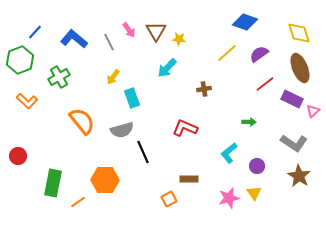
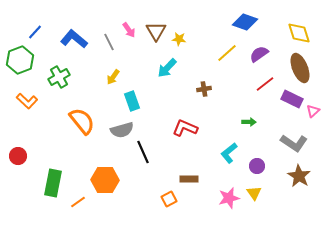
cyan rectangle: moved 3 px down
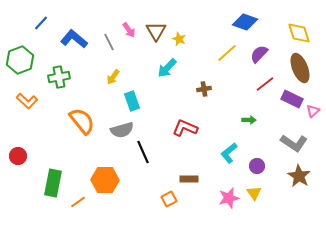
blue line: moved 6 px right, 9 px up
yellow star: rotated 16 degrees clockwise
purple semicircle: rotated 12 degrees counterclockwise
green cross: rotated 20 degrees clockwise
green arrow: moved 2 px up
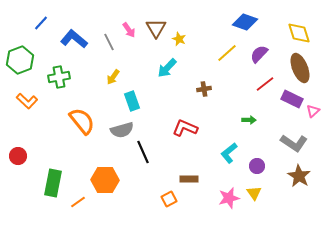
brown triangle: moved 3 px up
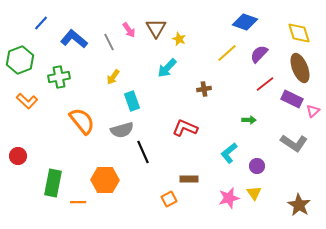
brown star: moved 29 px down
orange line: rotated 35 degrees clockwise
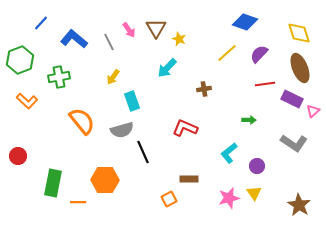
red line: rotated 30 degrees clockwise
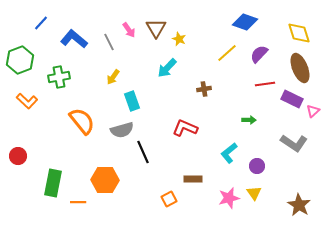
brown rectangle: moved 4 px right
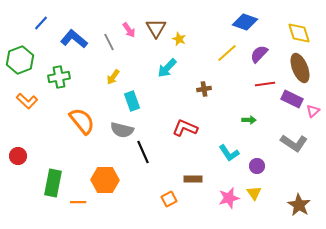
gray semicircle: rotated 30 degrees clockwise
cyan L-shape: rotated 85 degrees counterclockwise
